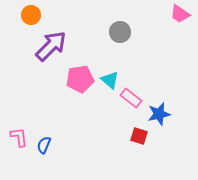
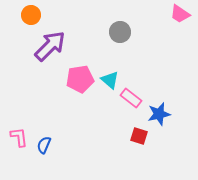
purple arrow: moved 1 px left
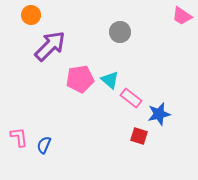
pink trapezoid: moved 2 px right, 2 px down
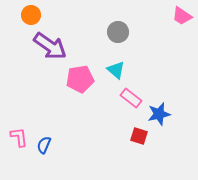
gray circle: moved 2 px left
purple arrow: rotated 80 degrees clockwise
cyan triangle: moved 6 px right, 10 px up
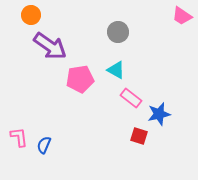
cyan triangle: rotated 12 degrees counterclockwise
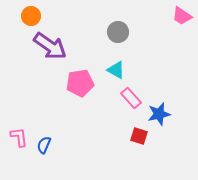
orange circle: moved 1 px down
pink pentagon: moved 4 px down
pink rectangle: rotated 10 degrees clockwise
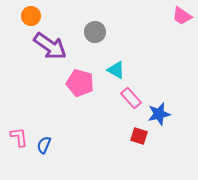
gray circle: moved 23 px left
pink pentagon: rotated 24 degrees clockwise
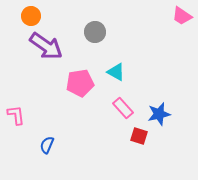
purple arrow: moved 4 px left
cyan triangle: moved 2 px down
pink pentagon: rotated 24 degrees counterclockwise
pink rectangle: moved 8 px left, 10 px down
pink L-shape: moved 3 px left, 22 px up
blue semicircle: moved 3 px right
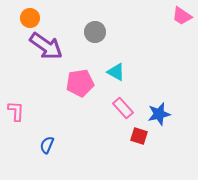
orange circle: moved 1 px left, 2 px down
pink L-shape: moved 4 px up; rotated 10 degrees clockwise
